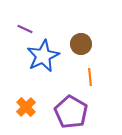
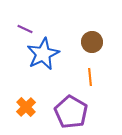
brown circle: moved 11 px right, 2 px up
blue star: moved 2 px up
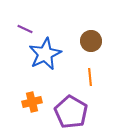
brown circle: moved 1 px left, 1 px up
blue star: moved 2 px right
orange cross: moved 6 px right, 5 px up; rotated 30 degrees clockwise
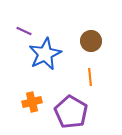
purple line: moved 1 px left, 2 px down
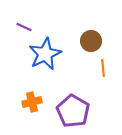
purple line: moved 4 px up
orange line: moved 13 px right, 9 px up
purple pentagon: moved 2 px right, 1 px up
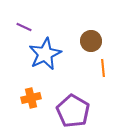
orange cross: moved 1 px left, 4 px up
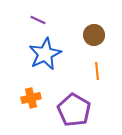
purple line: moved 14 px right, 7 px up
brown circle: moved 3 px right, 6 px up
orange line: moved 6 px left, 3 px down
purple pentagon: moved 1 px right, 1 px up
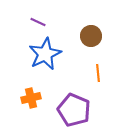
purple line: moved 2 px down
brown circle: moved 3 px left, 1 px down
orange line: moved 1 px right, 2 px down
purple pentagon: rotated 8 degrees counterclockwise
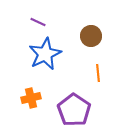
purple pentagon: rotated 12 degrees clockwise
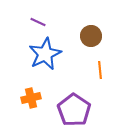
orange line: moved 2 px right, 3 px up
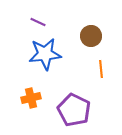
blue star: rotated 20 degrees clockwise
orange line: moved 1 px right, 1 px up
purple pentagon: rotated 8 degrees counterclockwise
